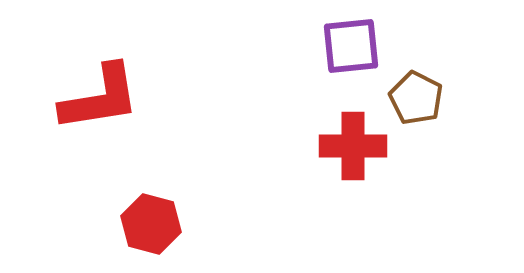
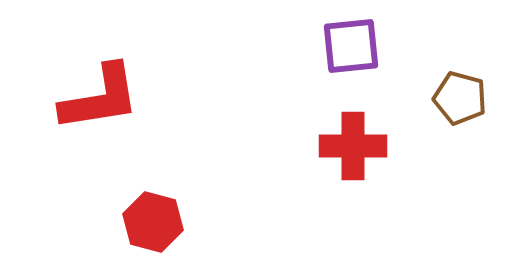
brown pentagon: moved 44 px right; rotated 12 degrees counterclockwise
red hexagon: moved 2 px right, 2 px up
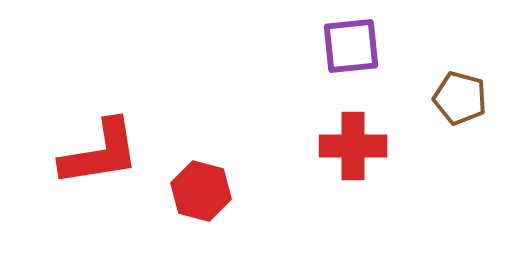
red L-shape: moved 55 px down
red hexagon: moved 48 px right, 31 px up
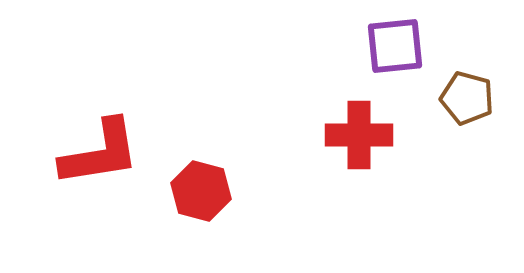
purple square: moved 44 px right
brown pentagon: moved 7 px right
red cross: moved 6 px right, 11 px up
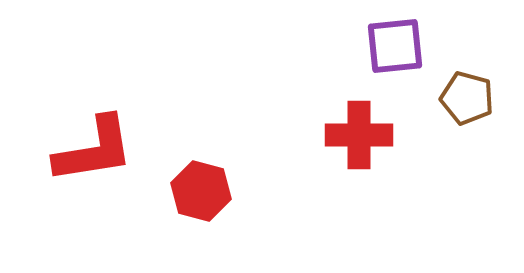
red L-shape: moved 6 px left, 3 px up
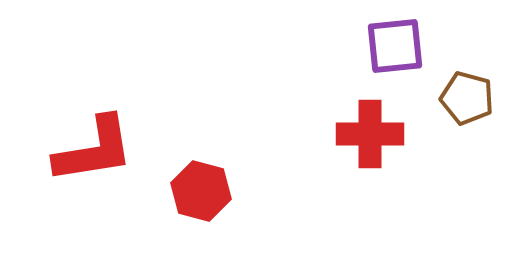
red cross: moved 11 px right, 1 px up
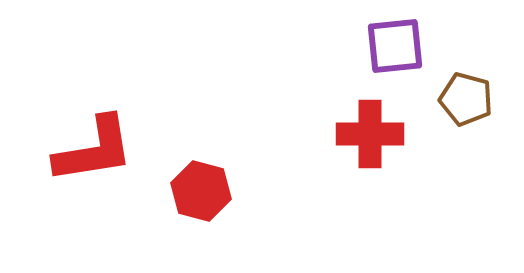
brown pentagon: moved 1 px left, 1 px down
